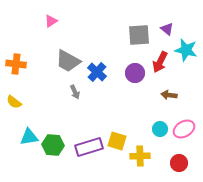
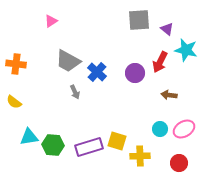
gray square: moved 15 px up
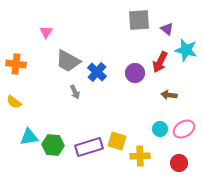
pink triangle: moved 5 px left, 11 px down; rotated 24 degrees counterclockwise
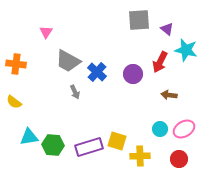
purple circle: moved 2 px left, 1 px down
red circle: moved 4 px up
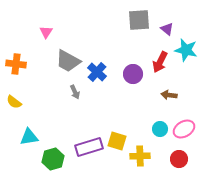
green hexagon: moved 14 px down; rotated 20 degrees counterclockwise
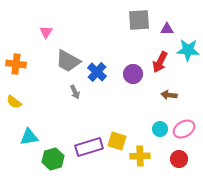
purple triangle: rotated 40 degrees counterclockwise
cyan star: moved 2 px right; rotated 10 degrees counterclockwise
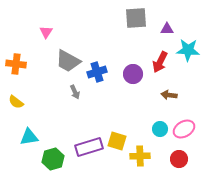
gray square: moved 3 px left, 2 px up
blue cross: rotated 30 degrees clockwise
yellow semicircle: moved 2 px right
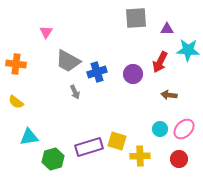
pink ellipse: rotated 15 degrees counterclockwise
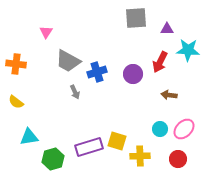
red circle: moved 1 px left
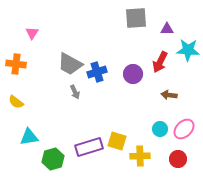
pink triangle: moved 14 px left, 1 px down
gray trapezoid: moved 2 px right, 3 px down
